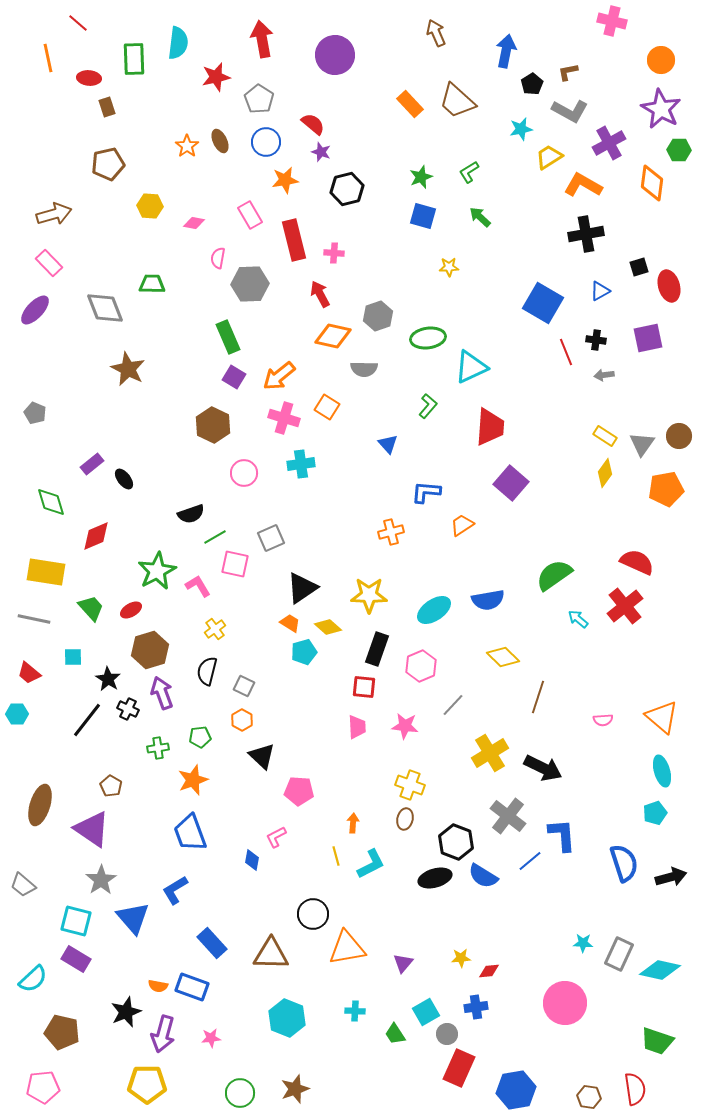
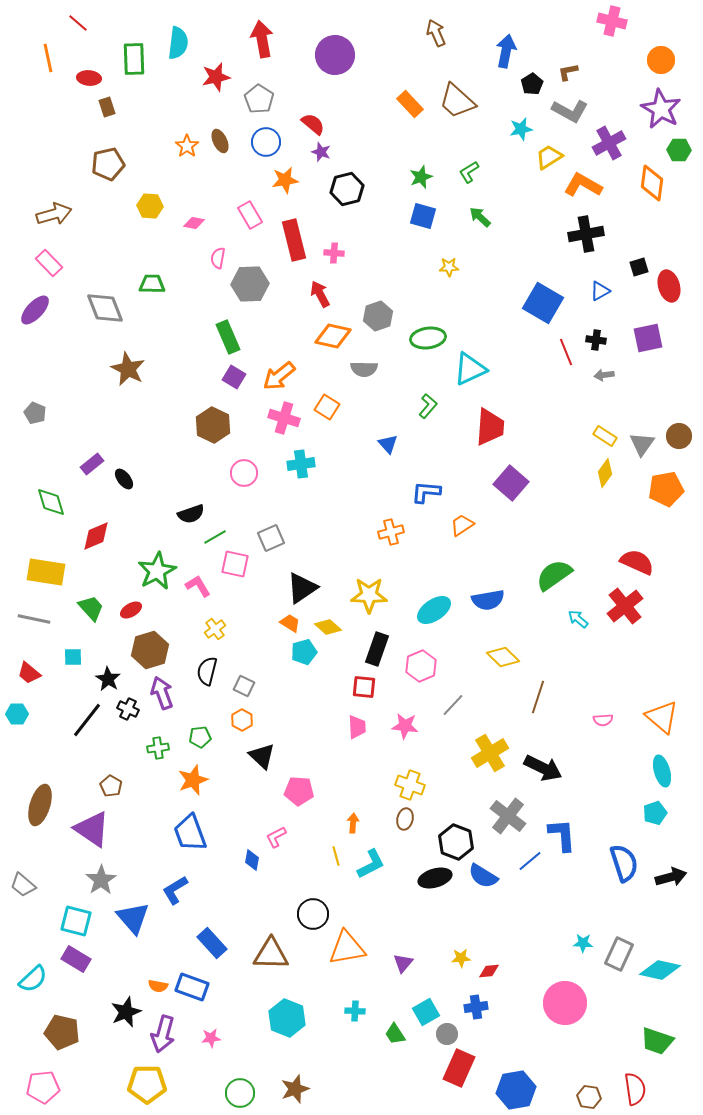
cyan triangle at (471, 367): moved 1 px left, 2 px down
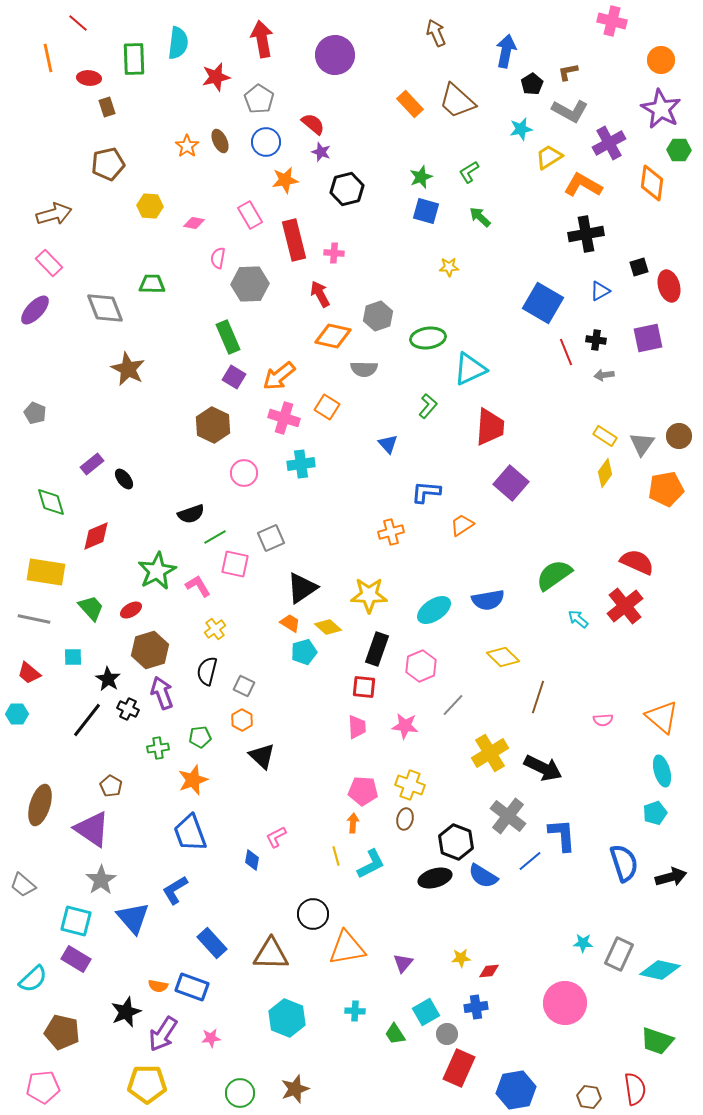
blue square at (423, 216): moved 3 px right, 5 px up
pink pentagon at (299, 791): moved 64 px right
purple arrow at (163, 1034): rotated 18 degrees clockwise
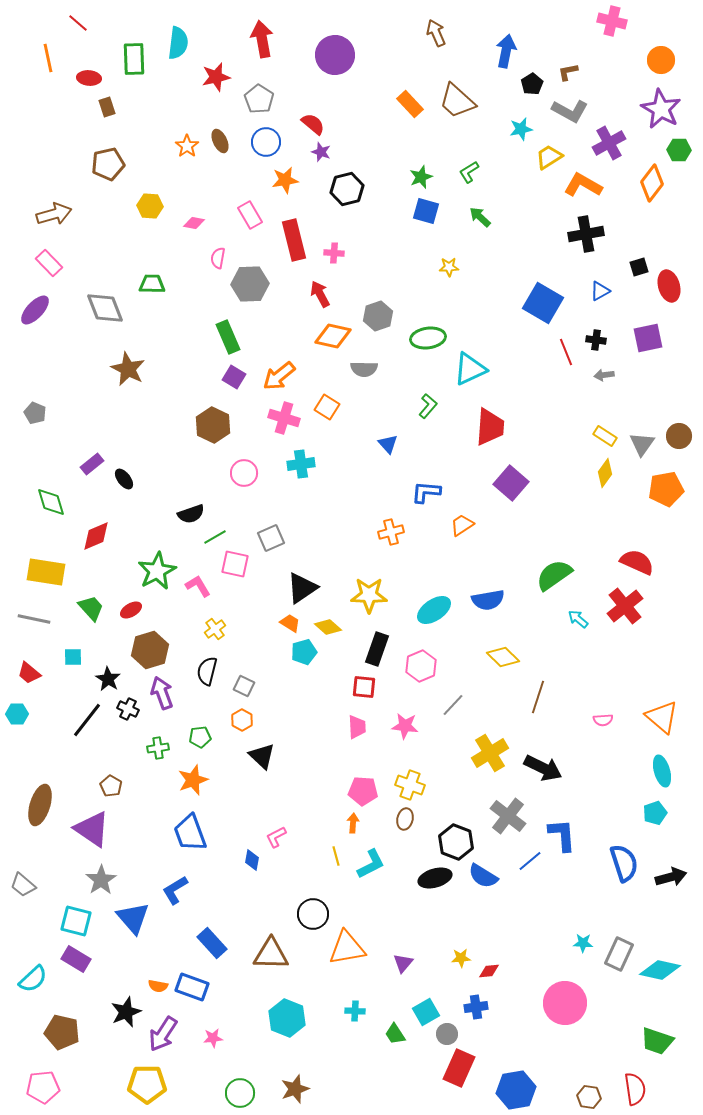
orange diamond at (652, 183): rotated 30 degrees clockwise
pink star at (211, 1038): moved 2 px right
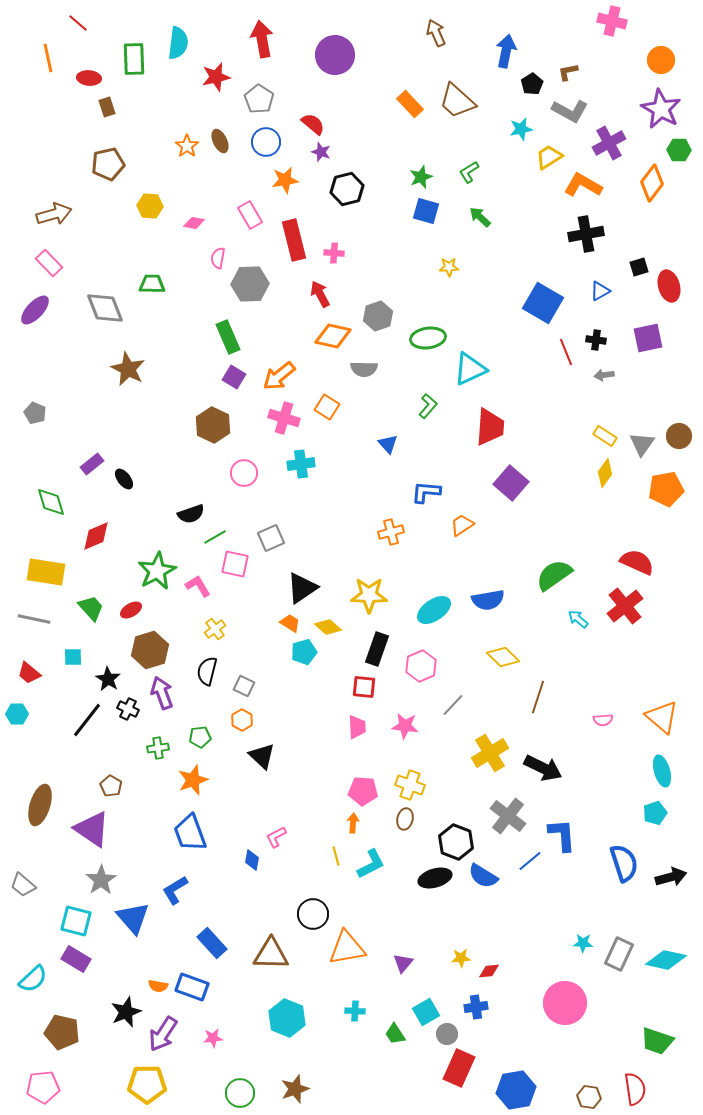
cyan diamond at (660, 970): moved 6 px right, 10 px up
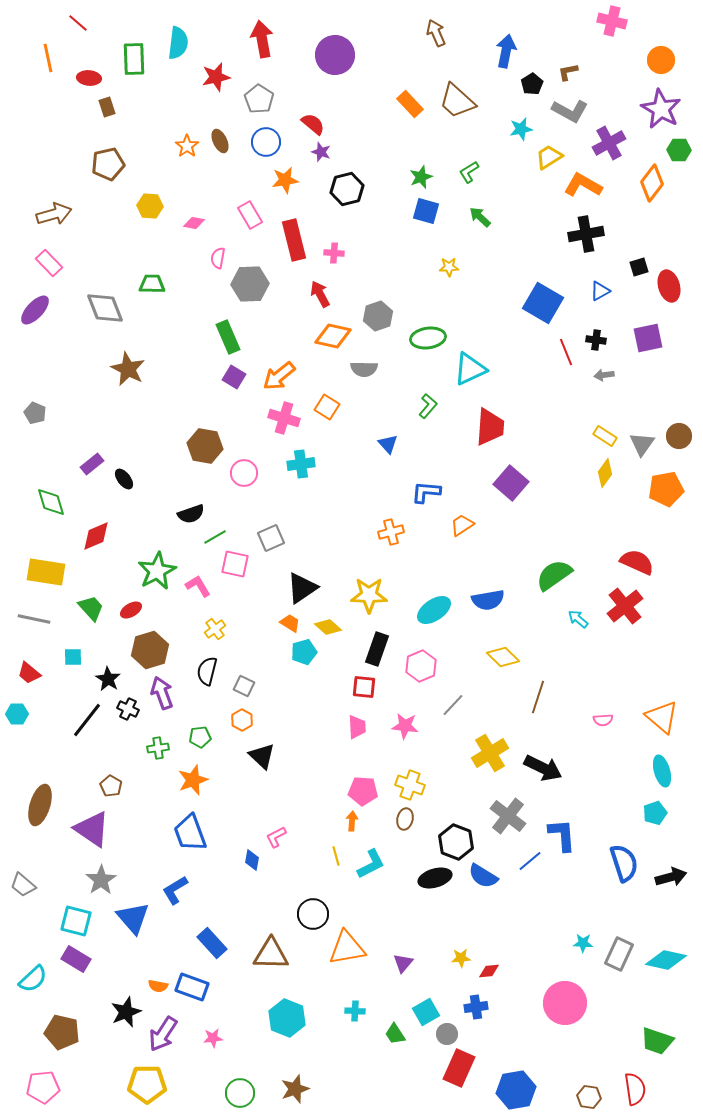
brown hexagon at (213, 425): moved 8 px left, 21 px down; rotated 16 degrees counterclockwise
orange arrow at (353, 823): moved 1 px left, 2 px up
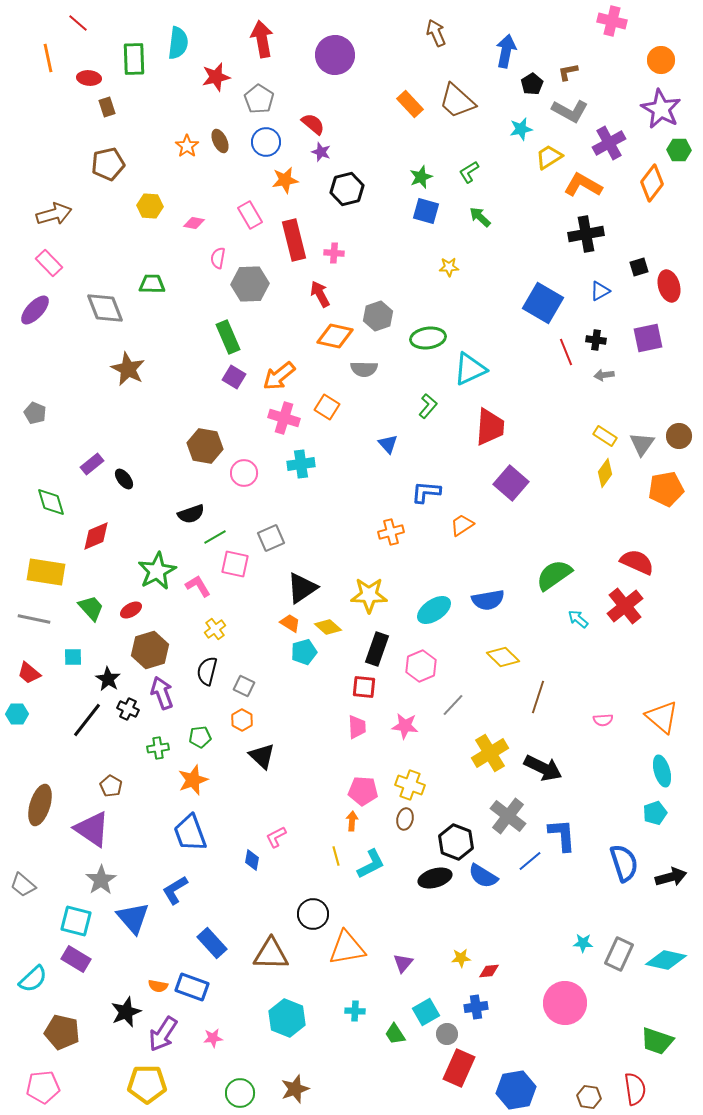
orange diamond at (333, 336): moved 2 px right
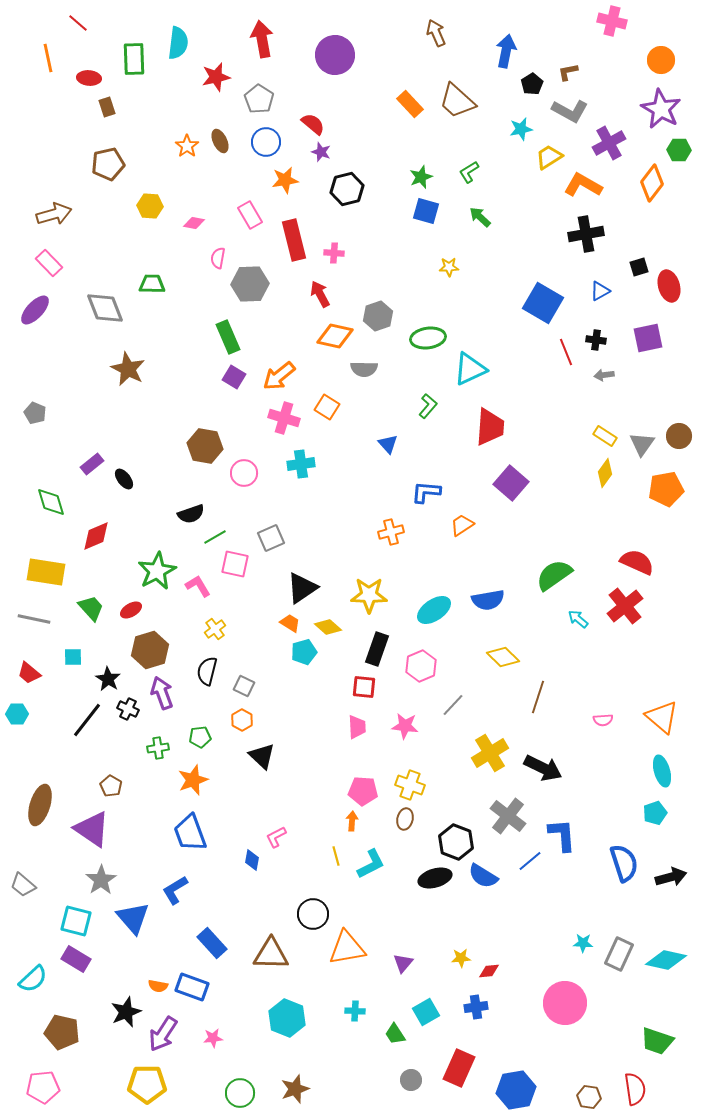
gray circle at (447, 1034): moved 36 px left, 46 px down
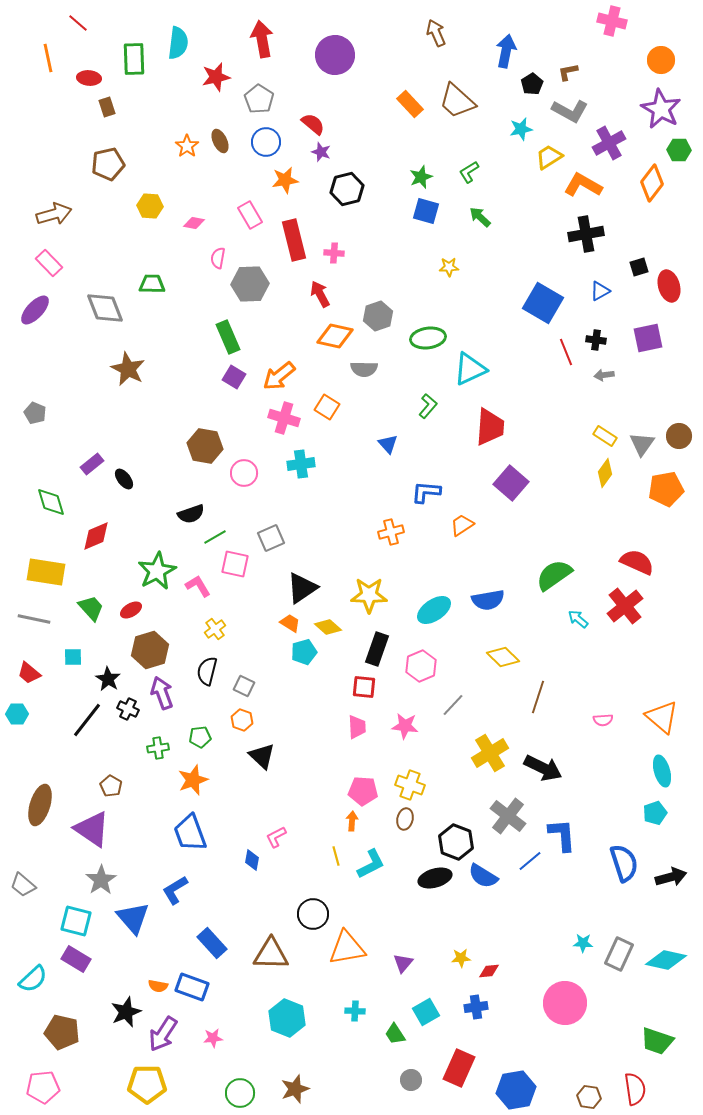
orange hexagon at (242, 720): rotated 10 degrees counterclockwise
